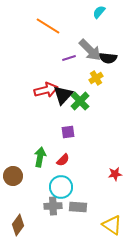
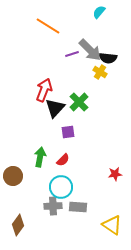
purple line: moved 3 px right, 4 px up
yellow cross: moved 4 px right, 6 px up; rotated 24 degrees counterclockwise
red arrow: moved 2 px left; rotated 55 degrees counterclockwise
black triangle: moved 8 px left, 13 px down
green cross: moved 1 px left, 1 px down
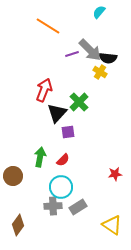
black triangle: moved 2 px right, 5 px down
gray rectangle: rotated 36 degrees counterclockwise
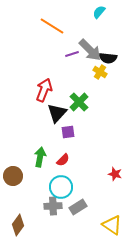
orange line: moved 4 px right
red star: rotated 24 degrees clockwise
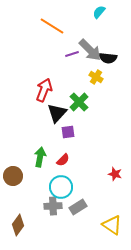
yellow cross: moved 4 px left, 5 px down
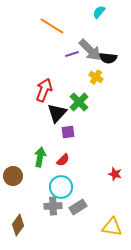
yellow triangle: moved 2 px down; rotated 25 degrees counterclockwise
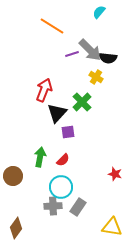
green cross: moved 3 px right
gray rectangle: rotated 24 degrees counterclockwise
brown diamond: moved 2 px left, 3 px down
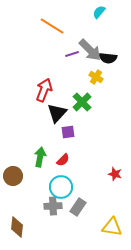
brown diamond: moved 1 px right, 1 px up; rotated 30 degrees counterclockwise
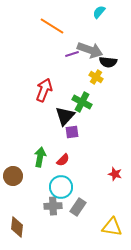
gray arrow: rotated 25 degrees counterclockwise
black semicircle: moved 4 px down
green cross: rotated 18 degrees counterclockwise
black triangle: moved 8 px right, 3 px down
purple square: moved 4 px right
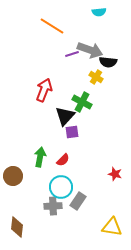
cyan semicircle: rotated 136 degrees counterclockwise
gray rectangle: moved 6 px up
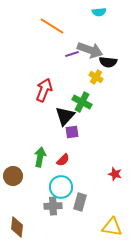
gray rectangle: moved 2 px right, 1 px down; rotated 18 degrees counterclockwise
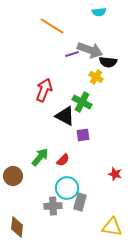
black triangle: rotated 45 degrees counterclockwise
purple square: moved 11 px right, 3 px down
green arrow: rotated 30 degrees clockwise
cyan circle: moved 6 px right, 1 px down
